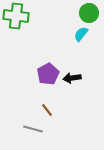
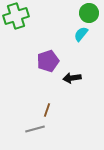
green cross: rotated 25 degrees counterclockwise
purple pentagon: moved 13 px up; rotated 10 degrees clockwise
brown line: rotated 56 degrees clockwise
gray line: moved 2 px right; rotated 30 degrees counterclockwise
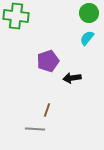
green cross: rotated 25 degrees clockwise
cyan semicircle: moved 6 px right, 4 px down
gray line: rotated 18 degrees clockwise
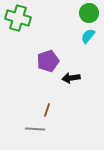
green cross: moved 2 px right, 2 px down; rotated 10 degrees clockwise
cyan semicircle: moved 1 px right, 2 px up
black arrow: moved 1 px left
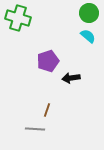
cyan semicircle: rotated 91 degrees clockwise
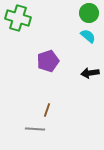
black arrow: moved 19 px right, 5 px up
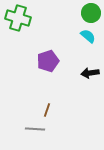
green circle: moved 2 px right
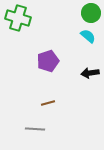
brown line: moved 1 px right, 7 px up; rotated 56 degrees clockwise
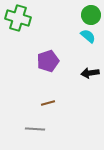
green circle: moved 2 px down
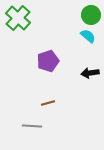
green cross: rotated 25 degrees clockwise
gray line: moved 3 px left, 3 px up
